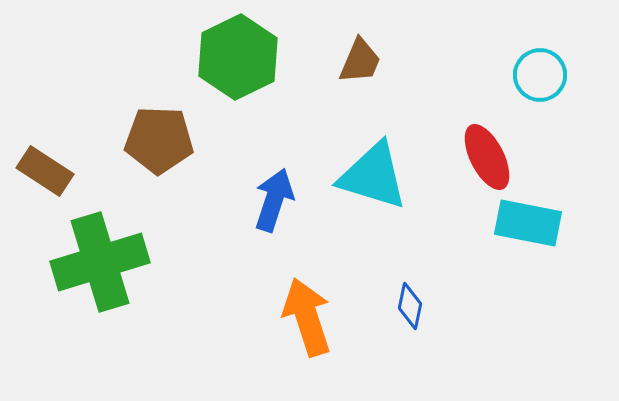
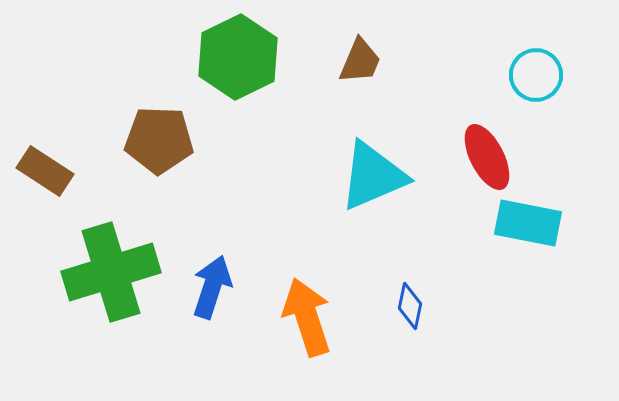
cyan circle: moved 4 px left
cyan triangle: rotated 40 degrees counterclockwise
blue arrow: moved 62 px left, 87 px down
green cross: moved 11 px right, 10 px down
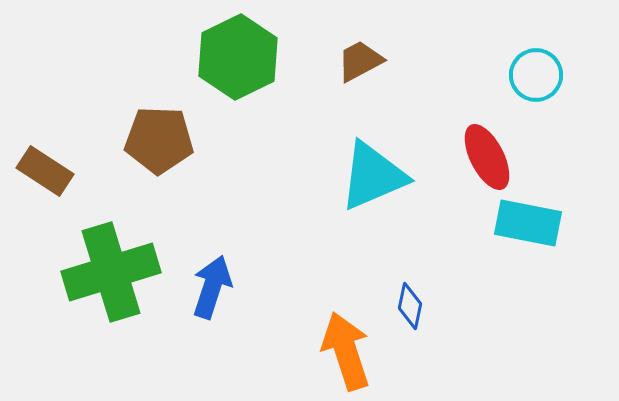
brown trapezoid: rotated 141 degrees counterclockwise
orange arrow: moved 39 px right, 34 px down
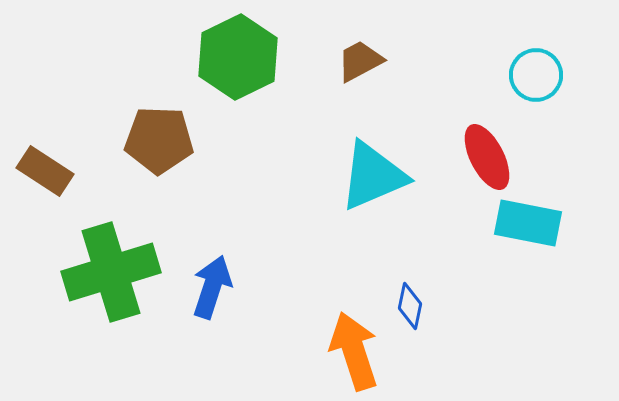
orange arrow: moved 8 px right
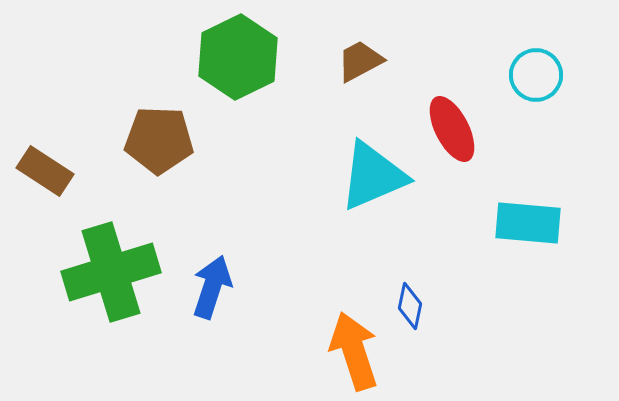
red ellipse: moved 35 px left, 28 px up
cyan rectangle: rotated 6 degrees counterclockwise
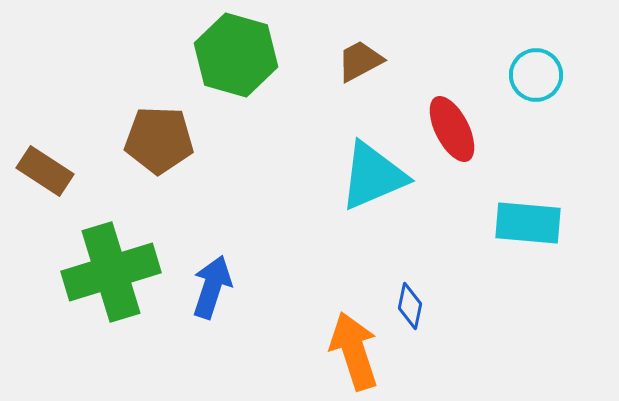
green hexagon: moved 2 px left, 2 px up; rotated 18 degrees counterclockwise
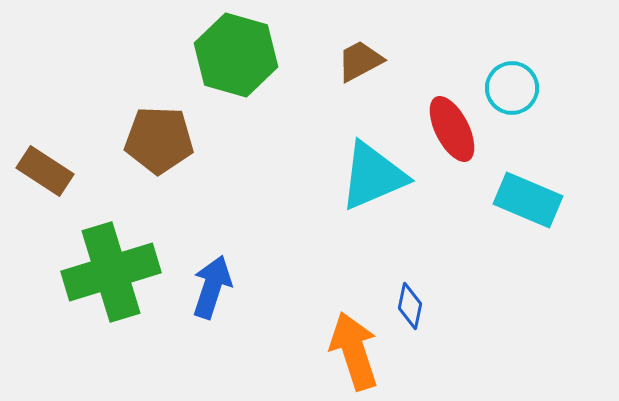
cyan circle: moved 24 px left, 13 px down
cyan rectangle: moved 23 px up; rotated 18 degrees clockwise
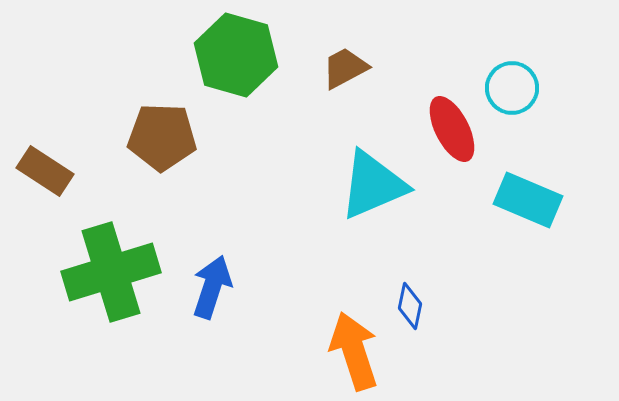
brown trapezoid: moved 15 px left, 7 px down
brown pentagon: moved 3 px right, 3 px up
cyan triangle: moved 9 px down
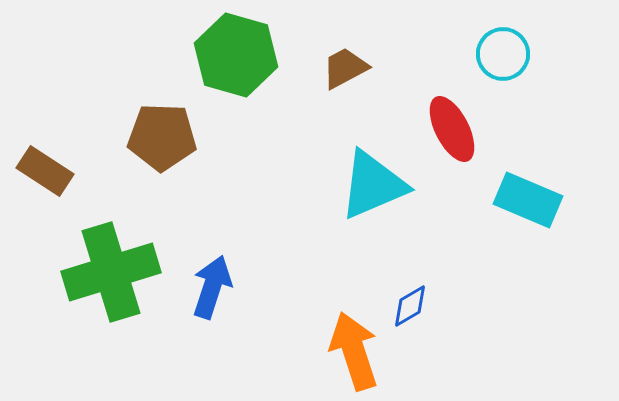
cyan circle: moved 9 px left, 34 px up
blue diamond: rotated 48 degrees clockwise
